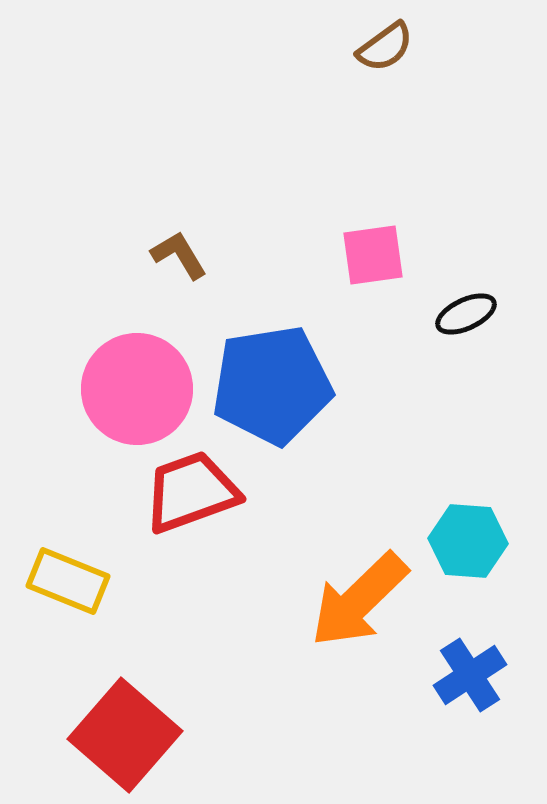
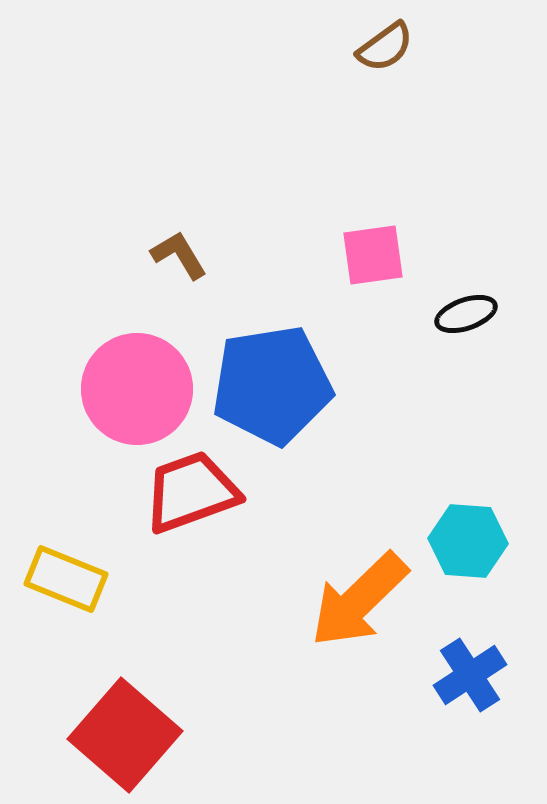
black ellipse: rotated 6 degrees clockwise
yellow rectangle: moved 2 px left, 2 px up
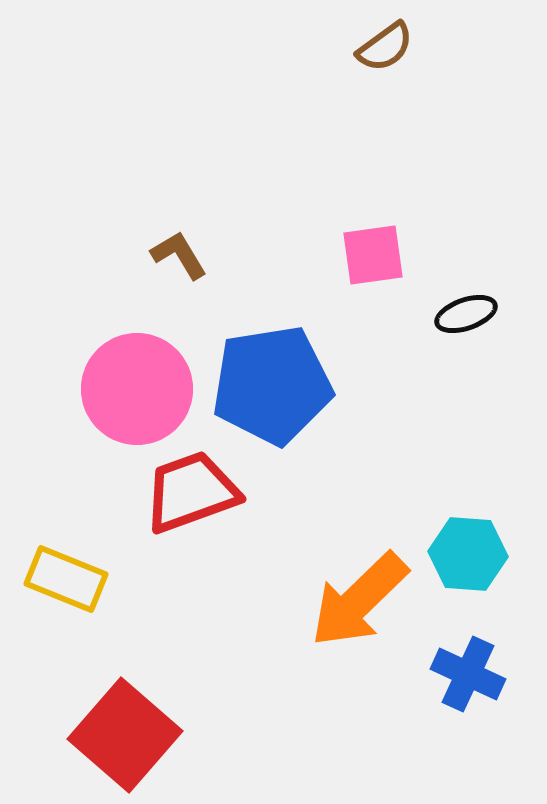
cyan hexagon: moved 13 px down
blue cross: moved 2 px left, 1 px up; rotated 32 degrees counterclockwise
